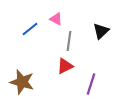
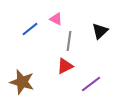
black triangle: moved 1 px left
purple line: rotated 35 degrees clockwise
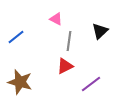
blue line: moved 14 px left, 8 px down
brown star: moved 2 px left
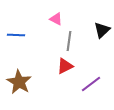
black triangle: moved 2 px right, 1 px up
blue line: moved 2 px up; rotated 42 degrees clockwise
brown star: moved 1 px left; rotated 15 degrees clockwise
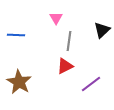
pink triangle: moved 1 px up; rotated 32 degrees clockwise
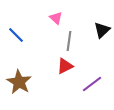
pink triangle: rotated 16 degrees counterclockwise
blue line: rotated 42 degrees clockwise
purple line: moved 1 px right
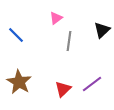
pink triangle: rotated 40 degrees clockwise
red triangle: moved 2 px left, 23 px down; rotated 18 degrees counterclockwise
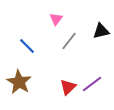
pink triangle: moved 1 px down; rotated 16 degrees counterclockwise
black triangle: moved 1 px left, 1 px down; rotated 30 degrees clockwise
blue line: moved 11 px right, 11 px down
gray line: rotated 30 degrees clockwise
red triangle: moved 5 px right, 2 px up
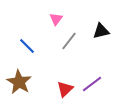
red triangle: moved 3 px left, 2 px down
